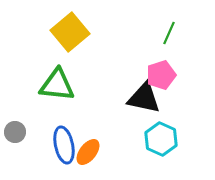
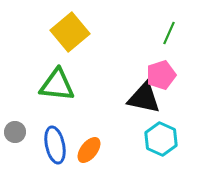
blue ellipse: moved 9 px left
orange ellipse: moved 1 px right, 2 px up
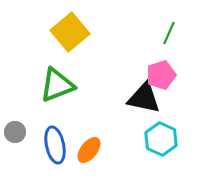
green triangle: rotated 27 degrees counterclockwise
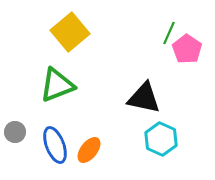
pink pentagon: moved 26 px right, 26 px up; rotated 20 degrees counterclockwise
blue ellipse: rotated 9 degrees counterclockwise
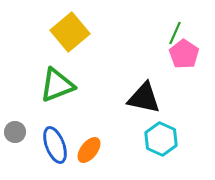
green line: moved 6 px right
pink pentagon: moved 3 px left, 5 px down
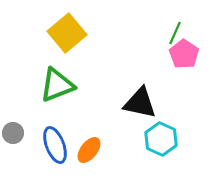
yellow square: moved 3 px left, 1 px down
black triangle: moved 4 px left, 5 px down
gray circle: moved 2 px left, 1 px down
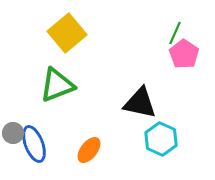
blue ellipse: moved 21 px left, 1 px up
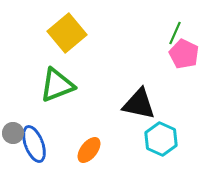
pink pentagon: rotated 8 degrees counterclockwise
black triangle: moved 1 px left, 1 px down
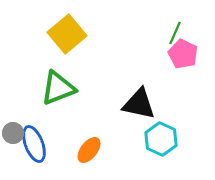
yellow square: moved 1 px down
pink pentagon: moved 1 px left
green triangle: moved 1 px right, 3 px down
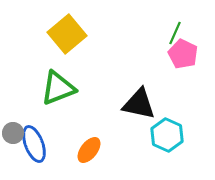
cyan hexagon: moved 6 px right, 4 px up
